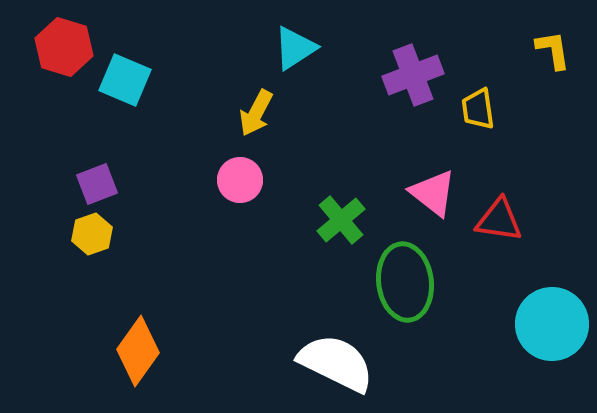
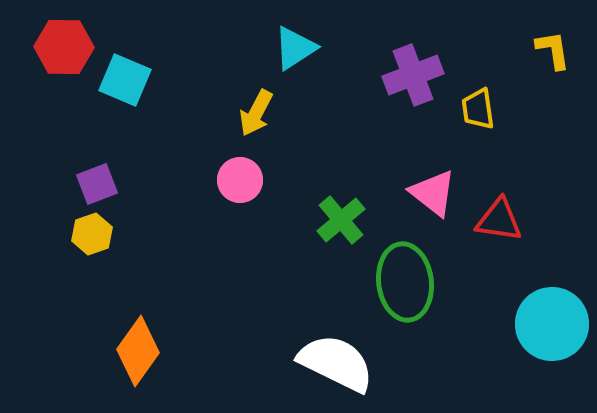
red hexagon: rotated 16 degrees counterclockwise
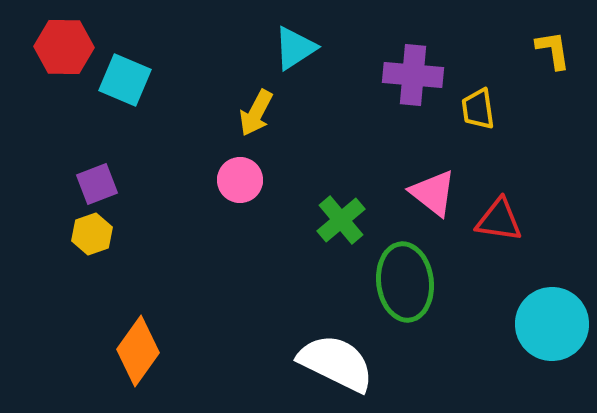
purple cross: rotated 26 degrees clockwise
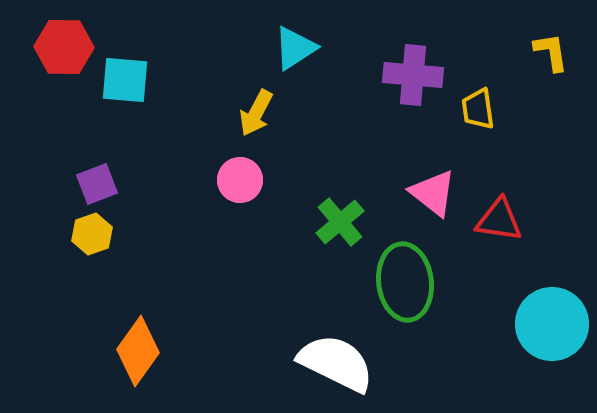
yellow L-shape: moved 2 px left, 2 px down
cyan square: rotated 18 degrees counterclockwise
green cross: moved 1 px left, 2 px down
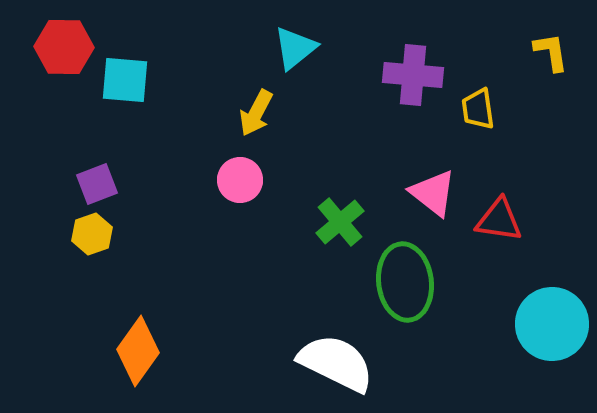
cyan triangle: rotated 6 degrees counterclockwise
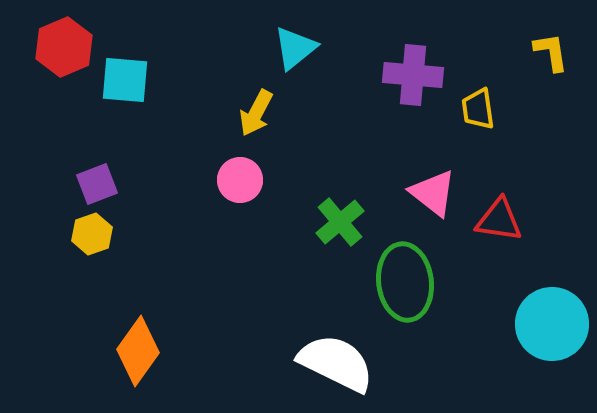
red hexagon: rotated 24 degrees counterclockwise
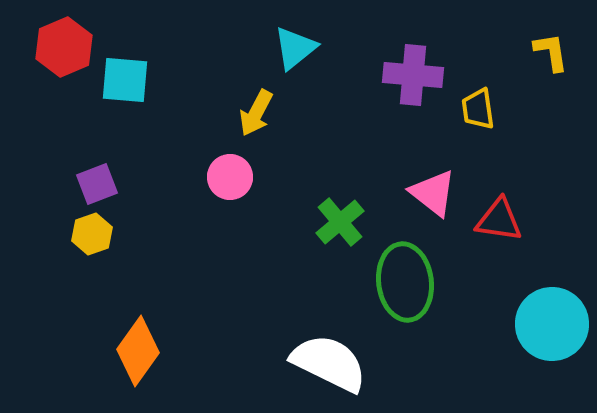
pink circle: moved 10 px left, 3 px up
white semicircle: moved 7 px left
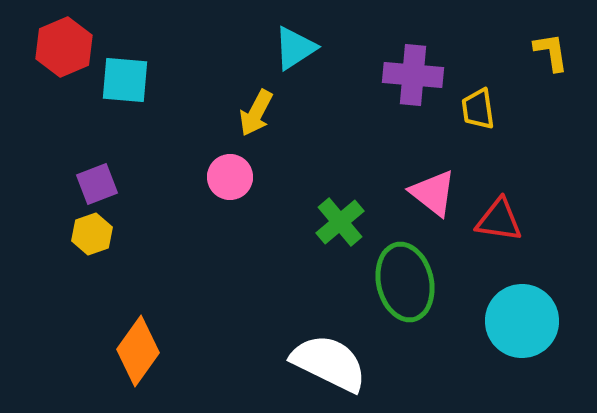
cyan triangle: rotated 6 degrees clockwise
green ellipse: rotated 6 degrees counterclockwise
cyan circle: moved 30 px left, 3 px up
